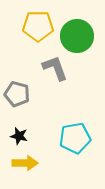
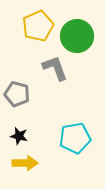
yellow pentagon: rotated 24 degrees counterclockwise
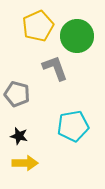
cyan pentagon: moved 2 px left, 12 px up
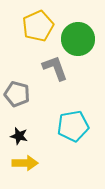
green circle: moved 1 px right, 3 px down
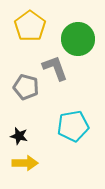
yellow pentagon: moved 8 px left; rotated 12 degrees counterclockwise
gray pentagon: moved 9 px right, 7 px up
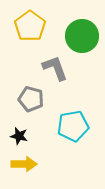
green circle: moved 4 px right, 3 px up
gray pentagon: moved 5 px right, 12 px down
yellow arrow: moved 1 px left, 1 px down
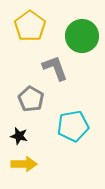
gray pentagon: rotated 15 degrees clockwise
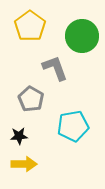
black star: rotated 18 degrees counterclockwise
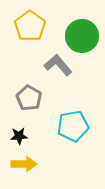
gray L-shape: moved 3 px right, 3 px up; rotated 20 degrees counterclockwise
gray pentagon: moved 2 px left, 1 px up
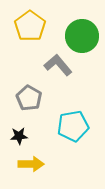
yellow arrow: moved 7 px right
